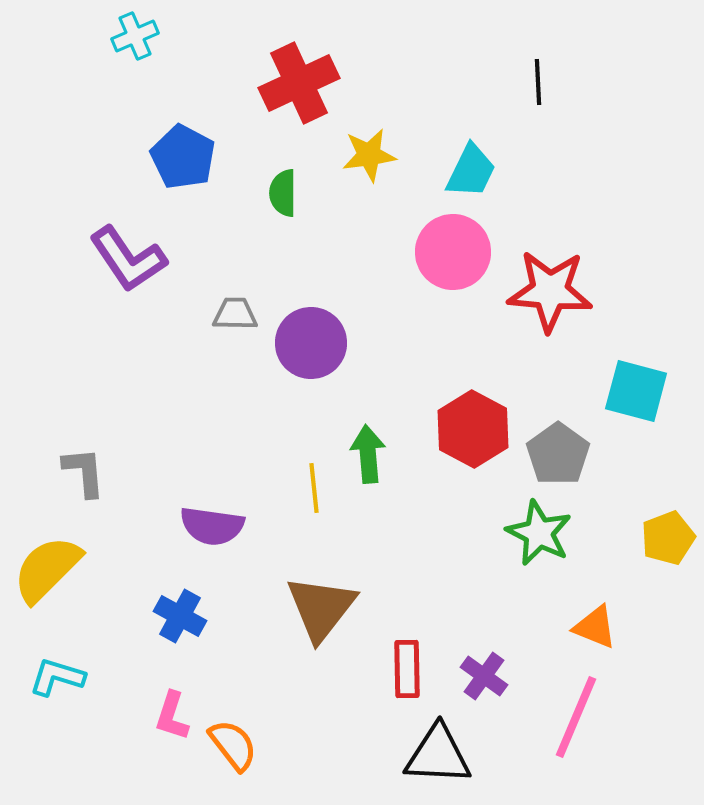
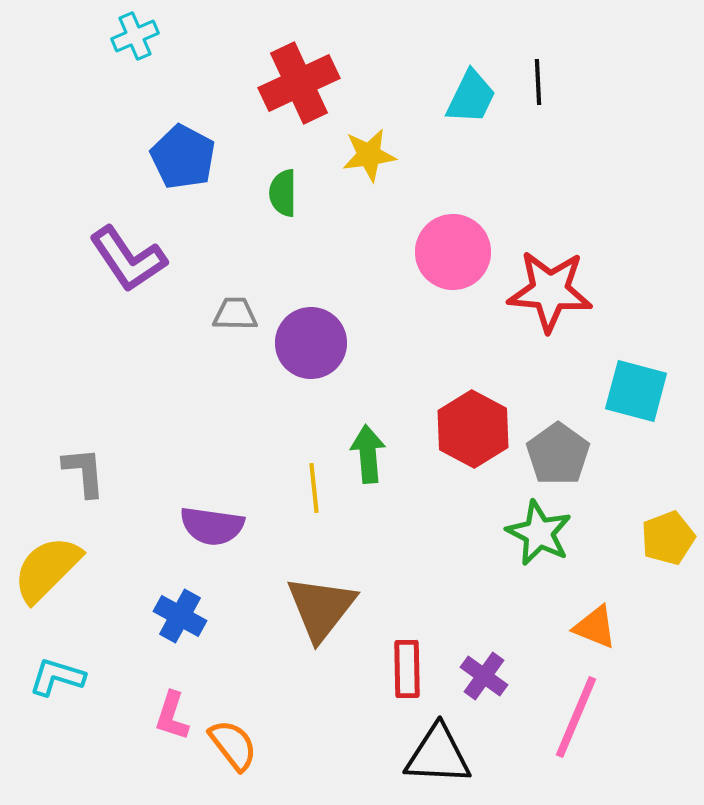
cyan trapezoid: moved 74 px up
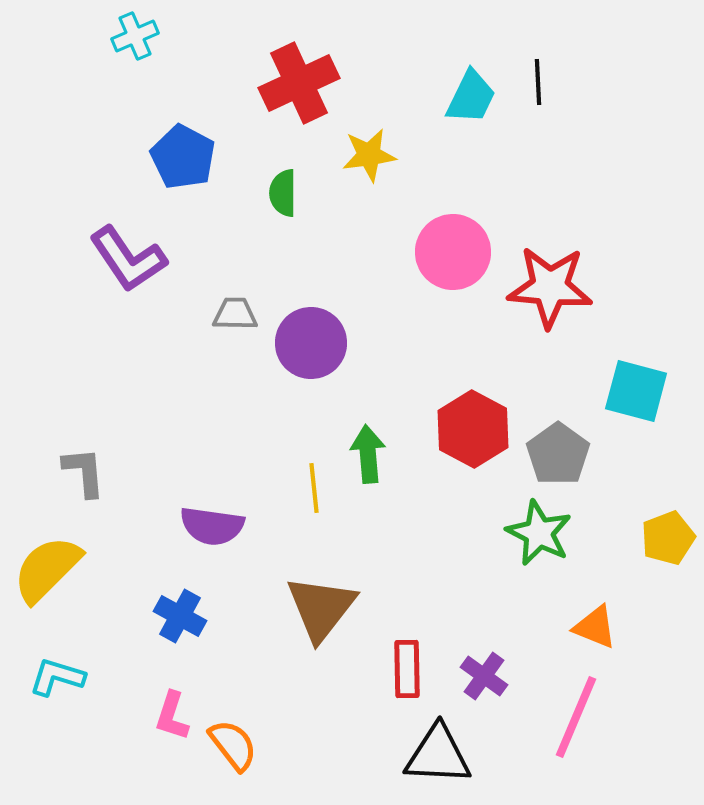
red star: moved 4 px up
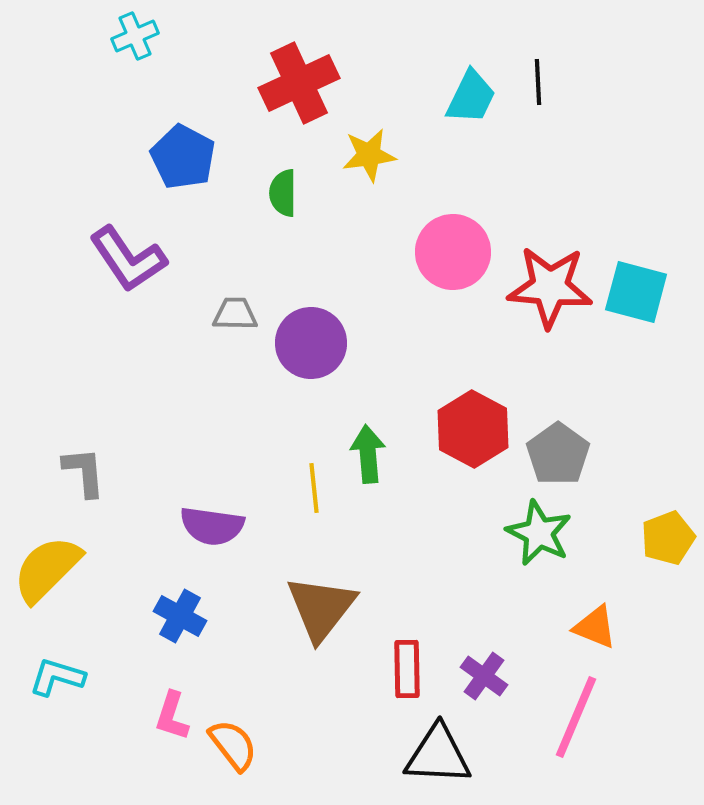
cyan square: moved 99 px up
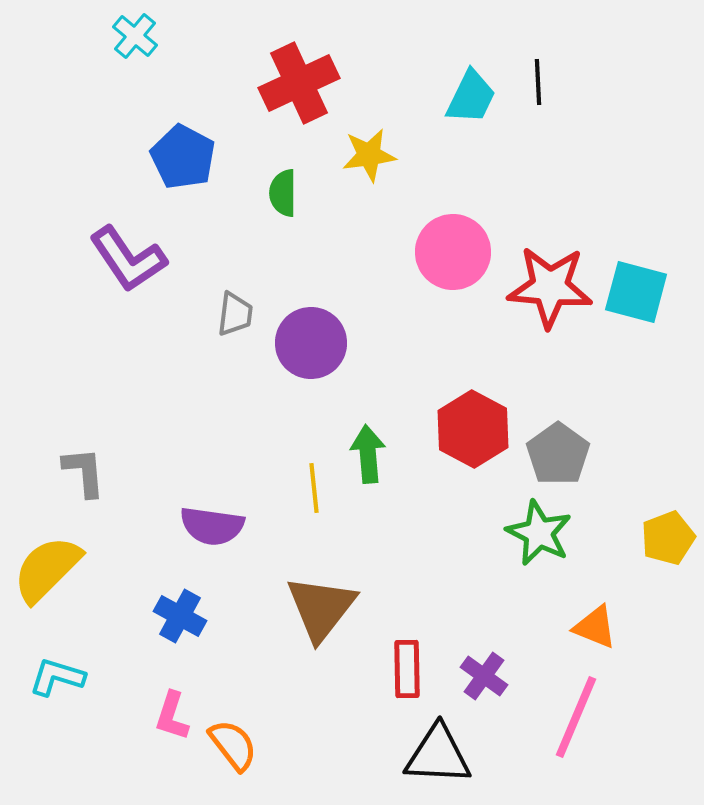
cyan cross: rotated 27 degrees counterclockwise
gray trapezoid: rotated 96 degrees clockwise
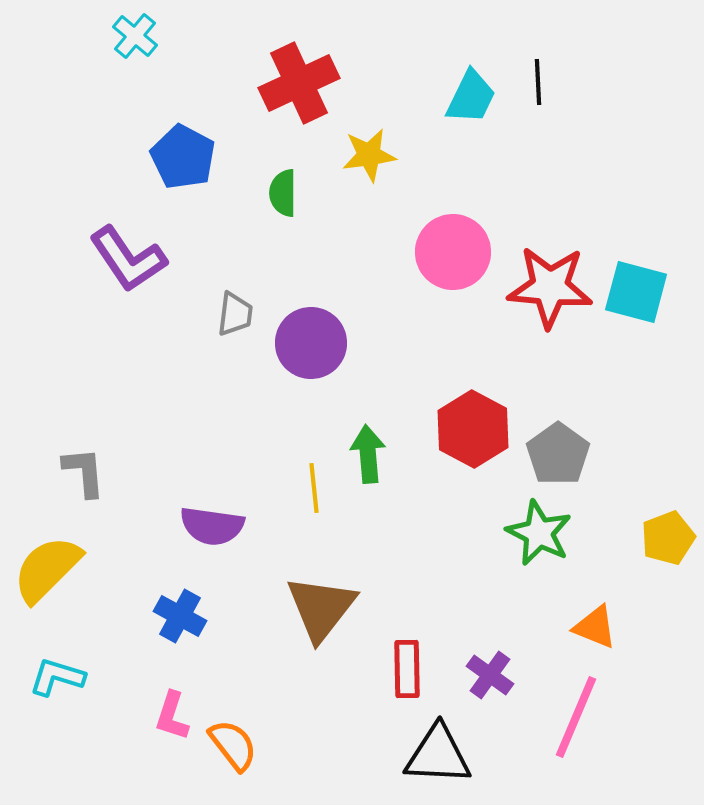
purple cross: moved 6 px right, 1 px up
